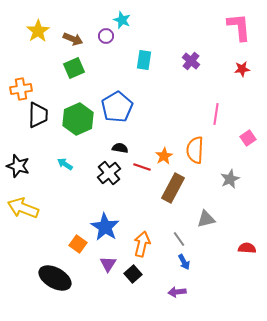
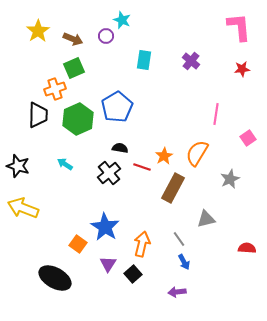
orange cross: moved 34 px right; rotated 10 degrees counterclockwise
orange semicircle: moved 2 px right, 3 px down; rotated 28 degrees clockwise
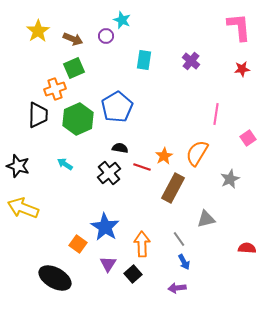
orange arrow: rotated 15 degrees counterclockwise
purple arrow: moved 4 px up
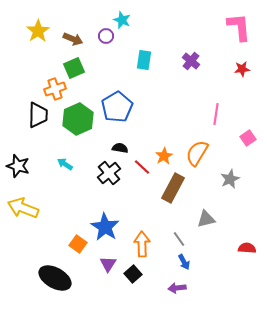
red line: rotated 24 degrees clockwise
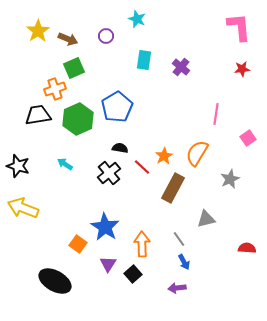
cyan star: moved 15 px right, 1 px up
brown arrow: moved 5 px left
purple cross: moved 10 px left, 6 px down
black trapezoid: rotated 100 degrees counterclockwise
black ellipse: moved 3 px down
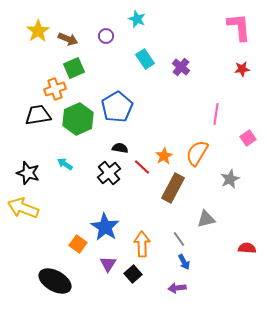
cyan rectangle: moved 1 px right, 1 px up; rotated 42 degrees counterclockwise
black star: moved 10 px right, 7 px down
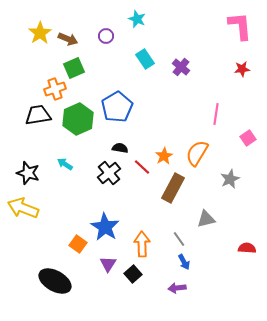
pink L-shape: moved 1 px right, 1 px up
yellow star: moved 2 px right, 2 px down
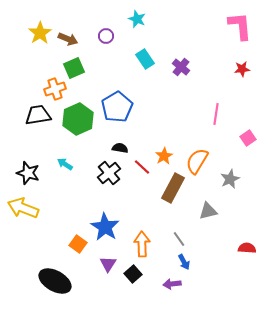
orange semicircle: moved 8 px down
gray triangle: moved 2 px right, 8 px up
purple arrow: moved 5 px left, 4 px up
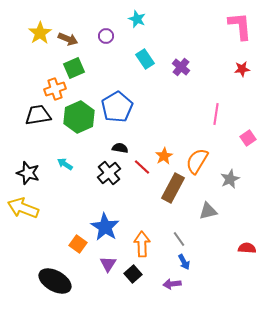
green hexagon: moved 1 px right, 2 px up
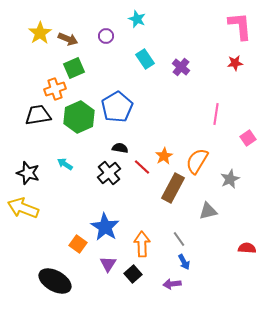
red star: moved 7 px left, 6 px up
